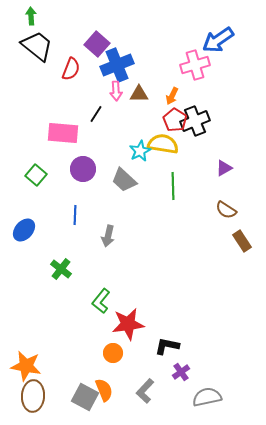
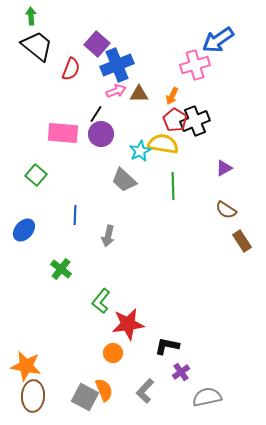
pink arrow: rotated 108 degrees counterclockwise
purple circle: moved 18 px right, 35 px up
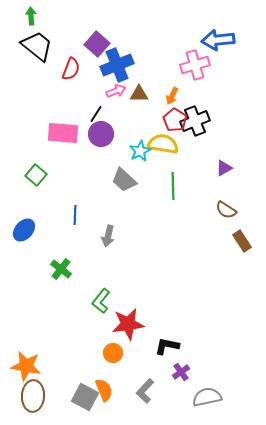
blue arrow: rotated 28 degrees clockwise
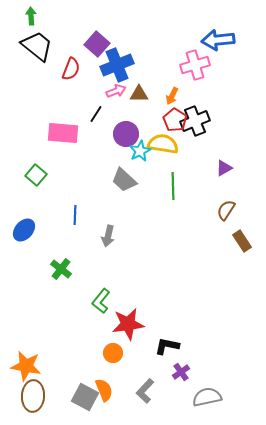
purple circle: moved 25 px right
brown semicircle: rotated 90 degrees clockwise
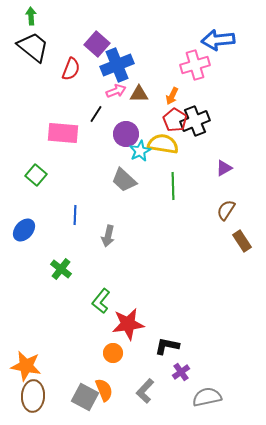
black trapezoid: moved 4 px left, 1 px down
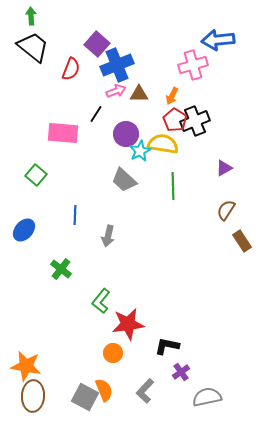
pink cross: moved 2 px left
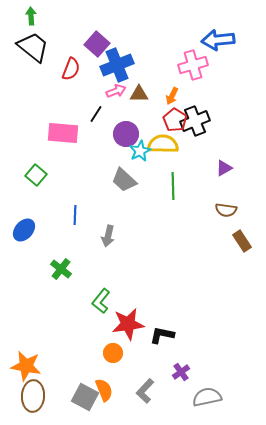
yellow semicircle: rotated 8 degrees counterclockwise
brown semicircle: rotated 115 degrees counterclockwise
black L-shape: moved 5 px left, 11 px up
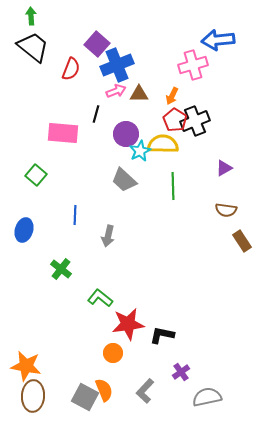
black line: rotated 18 degrees counterclockwise
blue ellipse: rotated 25 degrees counterclockwise
green L-shape: moved 1 px left, 3 px up; rotated 90 degrees clockwise
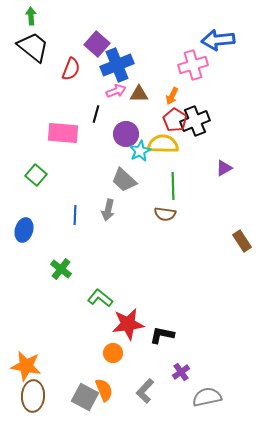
brown semicircle: moved 61 px left, 4 px down
gray arrow: moved 26 px up
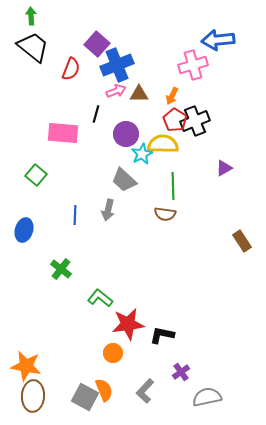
cyan star: moved 2 px right, 3 px down
